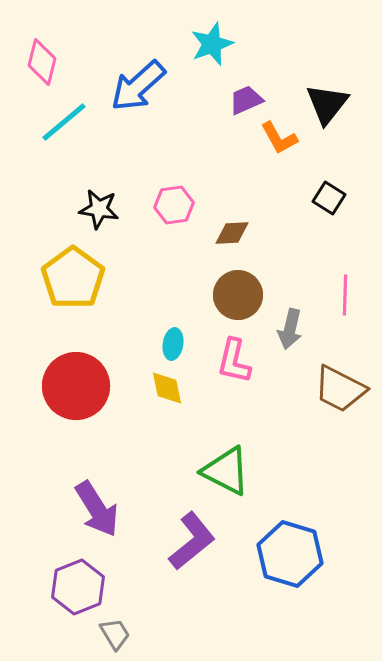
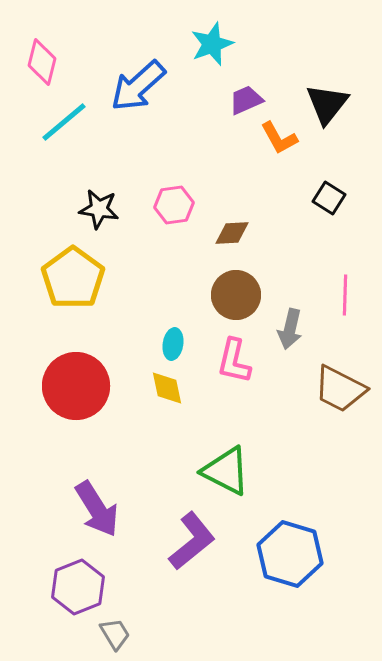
brown circle: moved 2 px left
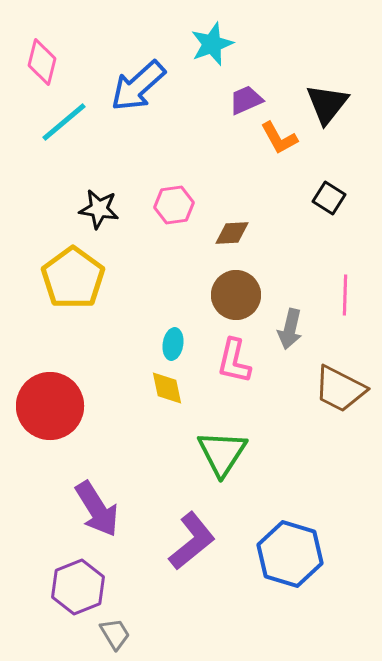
red circle: moved 26 px left, 20 px down
green triangle: moved 4 px left, 18 px up; rotated 36 degrees clockwise
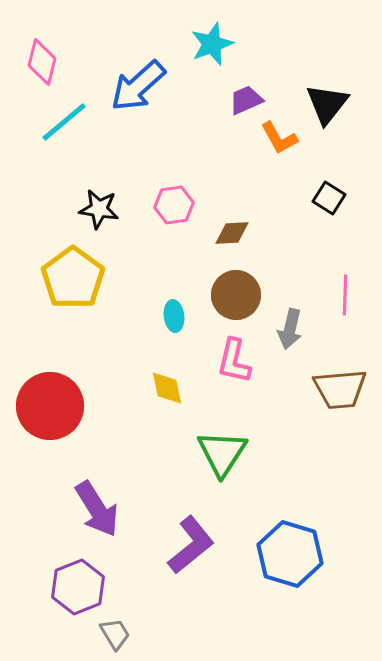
cyan ellipse: moved 1 px right, 28 px up; rotated 16 degrees counterclockwise
brown trapezoid: rotated 32 degrees counterclockwise
purple L-shape: moved 1 px left, 4 px down
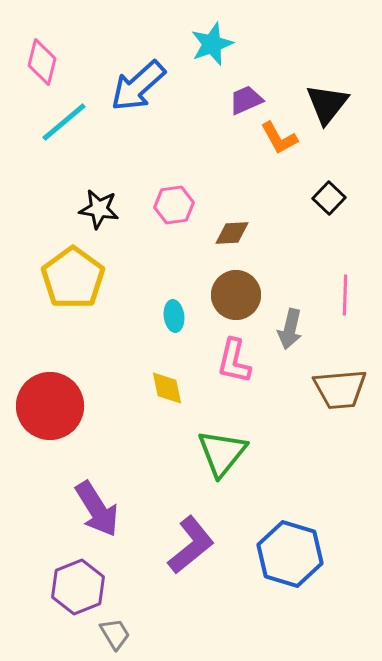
black square: rotated 12 degrees clockwise
green triangle: rotated 6 degrees clockwise
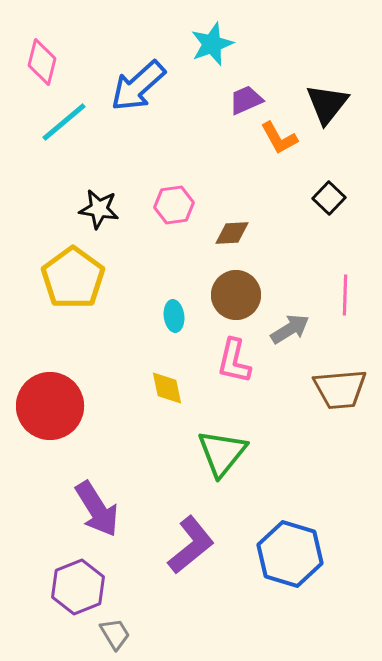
gray arrow: rotated 135 degrees counterclockwise
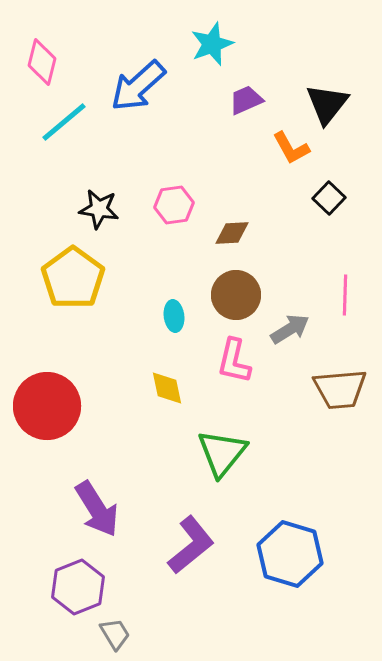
orange L-shape: moved 12 px right, 10 px down
red circle: moved 3 px left
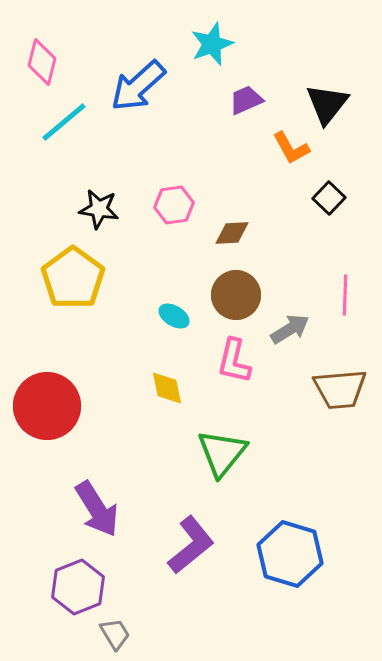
cyan ellipse: rotated 52 degrees counterclockwise
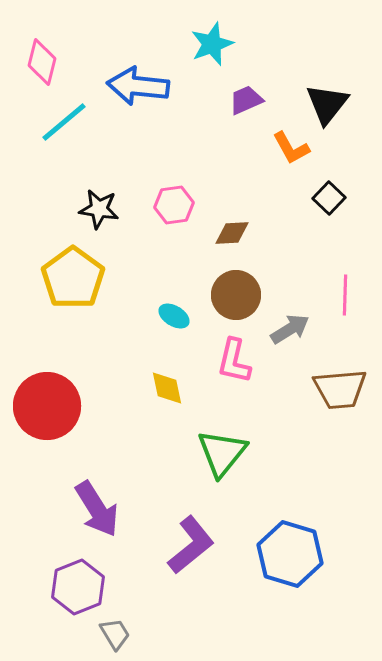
blue arrow: rotated 48 degrees clockwise
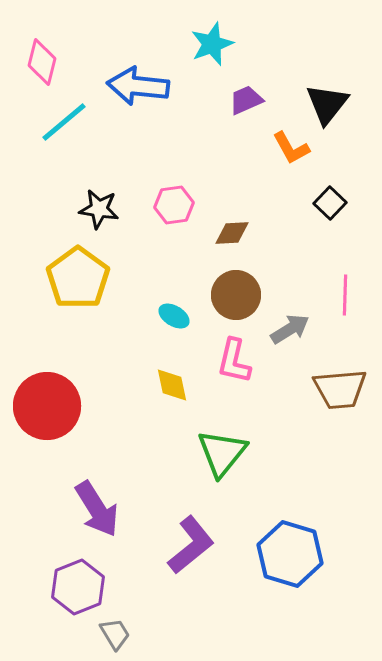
black square: moved 1 px right, 5 px down
yellow pentagon: moved 5 px right
yellow diamond: moved 5 px right, 3 px up
